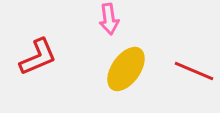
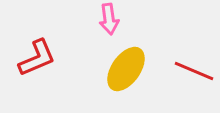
red L-shape: moved 1 px left, 1 px down
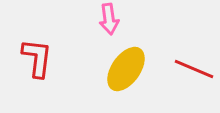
red L-shape: rotated 60 degrees counterclockwise
red line: moved 2 px up
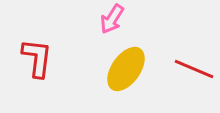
pink arrow: moved 3 px right; rotated 40 degrees clockwise
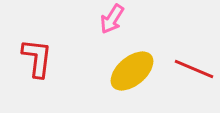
yellow ellipse: moved 6 px right, 2 px down; rotated 15 degrees clockwise
